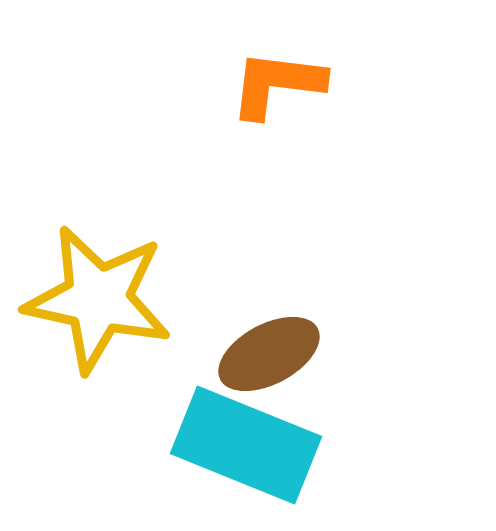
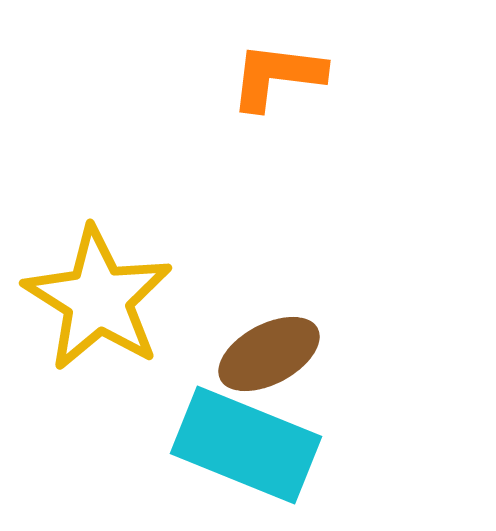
orange L-shape: moved 8 px up
yellow star: rotated 20 degrees clockwise
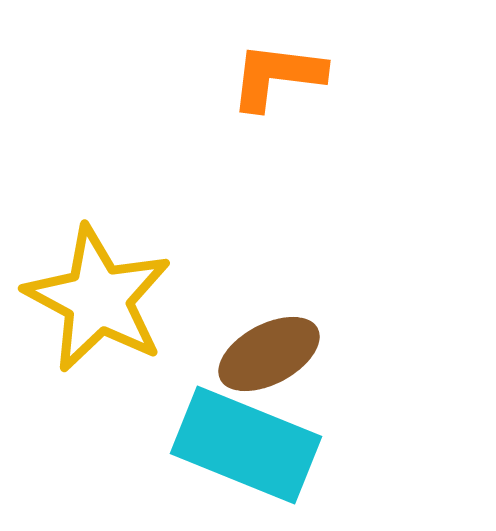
yellow star: rotated 4 degrees counterclockwise
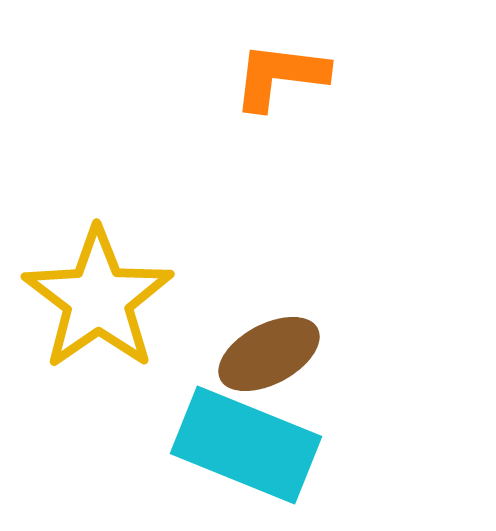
orange L-shape: moved 3 px right
yellow star: rotated 9 degrees clockwise
